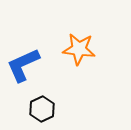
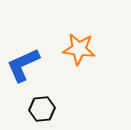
black hexagon: rotated 20 degrees clockwise
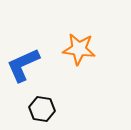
black hexagon: rotated 15 degrees clockwise
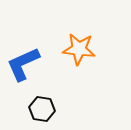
blue L-shape: moved 1 px up
